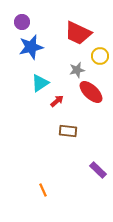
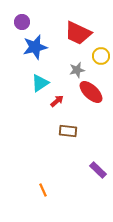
blue star: moved 4 px right
yellow circle: moved 1 px right
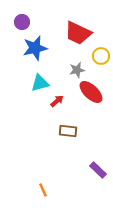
blue star: moved 1 px down
cyan triangle: rotated 18 degrees clockwise
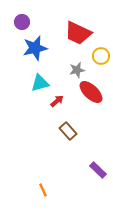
brown rectangle: rotated 42 degrees clockwise
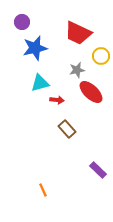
red arrow: moved 1 px up; rotated 48 degrees clockwise
brown rectangle: moved 1 px left, 2 px up
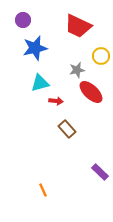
purple circle: moved 1 px right, 2 px up
red trapezoid: moved 7 px up
red arrow: moved 1 px left, 1 px down
purple rectangle: moved 2 px right, 2 px down
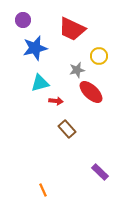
red trapezoid: moved 6 px left, 3 px down
yellow circle: moved 2 px left
